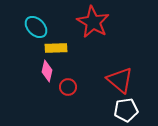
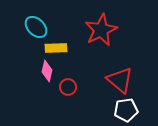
red star: moved 8 px right, 8 px down; rotated 16 degrees clockwise
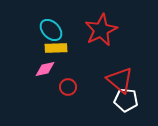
cyan ellipse: moved 15 px right, 3 px down
pink diamond: moved 2 px left, 2 px up; rotated 65 degrees clockwise
white pentagon: moved 10 px up; rotated 15 degrees clockwise
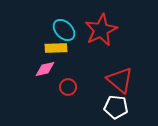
cyan ellipse: moved 13 px right
white pentagon: moved 10 px left, 7 px down
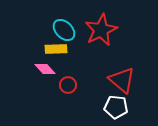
yellow rectangle: moved 1 px down
pink diamond: rotated 60 degrees clockwise
red triangle: moved 2 px right
red circle: moved 2 px up
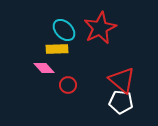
red star: moved 1 px left, 2 px up
yellow rectangle: moved 1 px right
pink diamond: moved 1 px left, 1 px up
white pentagon: moved 5 px right, 5 px up
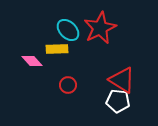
cyan ellipse: moved 4 px right
pink diamond: moved 12 px left, 7 px up
red triangle: rotated 8 degrees counterclockwise
white pentagon: moved 3 px left, 1 px up
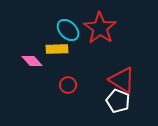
red star: rotated 12 degrees counterclockwise
white pentagon: rotated 15 degrees clockwise
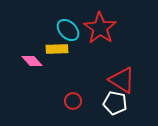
red circle: moved 5 px right, 16 px down
white pentagon: moved 3 px left, 2 px down; rotated 10 degrees counterclockwise
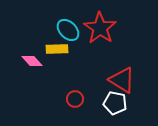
red circle: moved 2 px right, 2 px up
